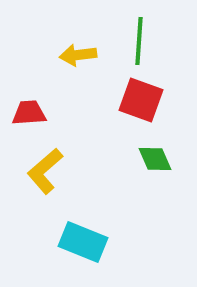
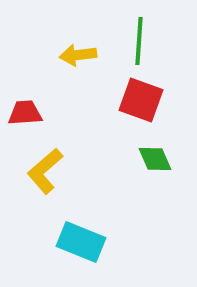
red trapezoid: moved 4 px left
cyan rectangle: moved 2 px left
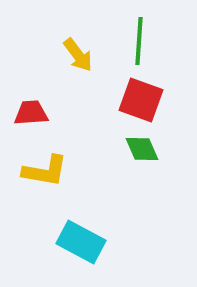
yellow arrow: rotated 120 degrees counterclockwise
red trapezoid: moved 6 px right
green diamond: moved 13 px left, 10 px up
yellow L-shape: rotated 129 degrees counterclockwise
cyan rectangle: rotated 6 degrees clockwise
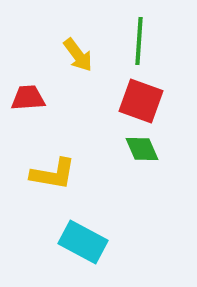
red square: moved 1 px down
red trapezoid: moved 3 px left, 15 px up
yellow L-shape: moved 8 px right, 3 px down
cyan rectangle: moved 2 px right
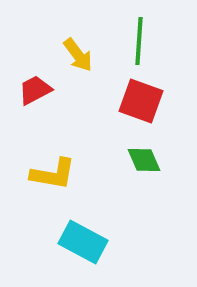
red trapezoid: moved 7 px right, 8 px up; rotated 24 degrees counterclockwise
green diamond: moved 2 px right, 11 px down
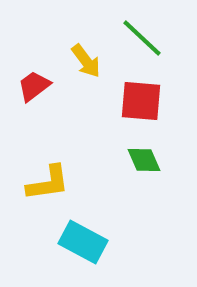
green line: moved 3 px right, 3 px up; rotated 51 degrees counterclockwise
yellow arrow: moved 8 px right, 6 px down
red trapezoid: moved 1 px left, 4 px up; rotated 9 degrees counterclockwise
red square: rotated 15 degrees counterclockwise
yellow L-shape: moved 5 px left, 9 px down; rotated 18 degrees counterclockwise
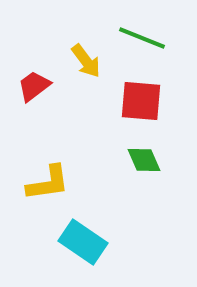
green line: rotated 21 degrees counterclockwise
cyan rectangle: rotated 6 degrees clockwise
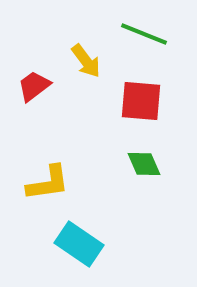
green line: moved 2 px right, 4 px up
green diamond: moved 4 px down
cyan rectangle: moved 4 px left, 2 px down
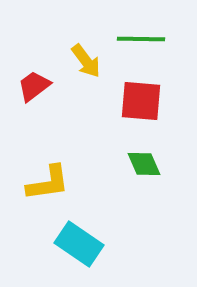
green line: moved 3 px left, 5 px down; rotated 21 degrees counterclockwise
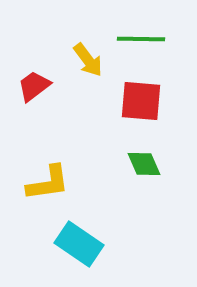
yellow arrow: moved 2 px right, 1 px up
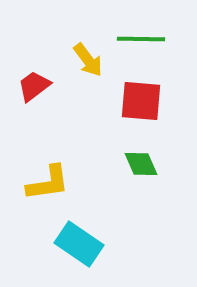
green diamond: moved 3 px left
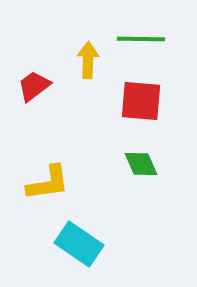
yellow arrow: rotated 141 degrees counterclockwise
